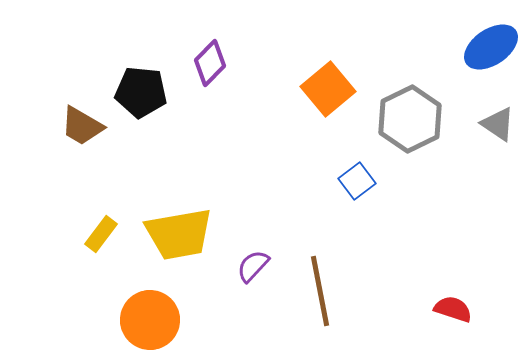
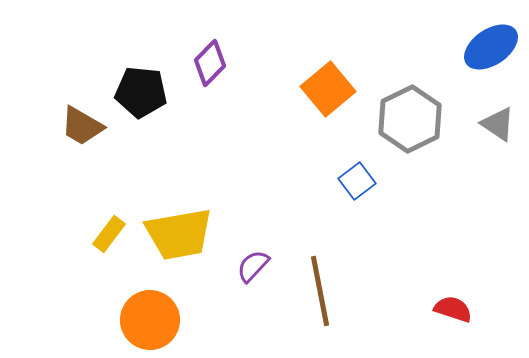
yellow rectangle: moved 8 px right
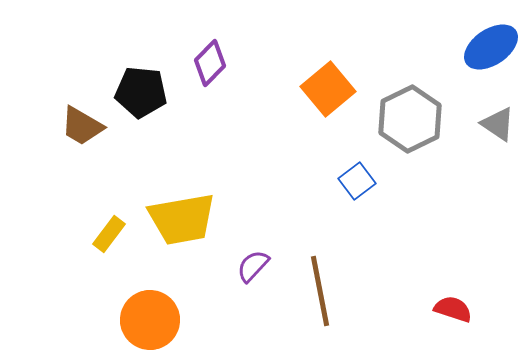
yellow trapezoid: moved 3 px right, 15 px up
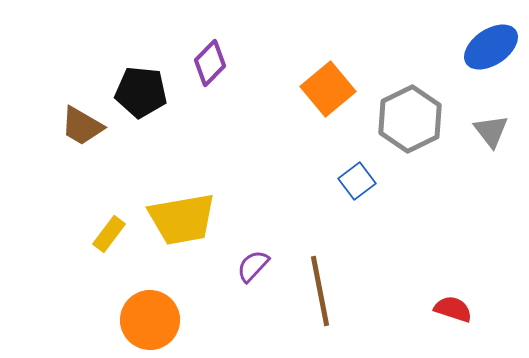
gray triangle: moved 7 px left, 7 px down; rotated 18 degrees clockwise
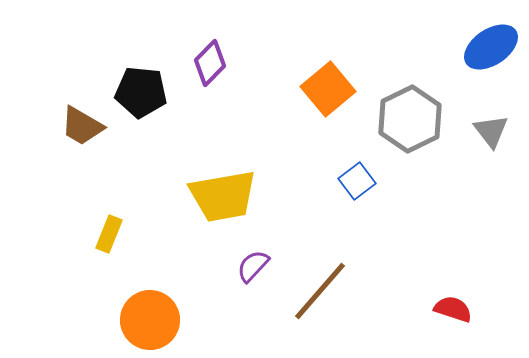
yellow trapezoid: moved 41 px right, 23 px up
yellow rectangle: rotated 15 degrees counterclockwise
brown line: rotated 52 degrees clockwise
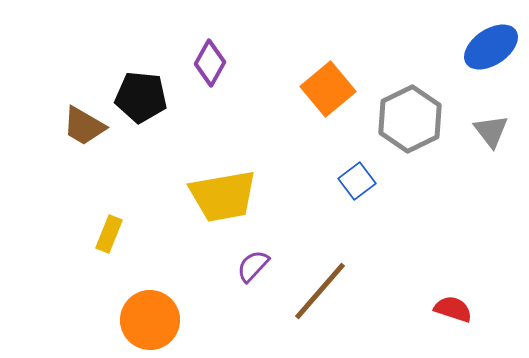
purple diamond: rotated 15 degrees counterclockwise
black pentagon: moved 5 px down
brown trapezoid: moved 2 px right
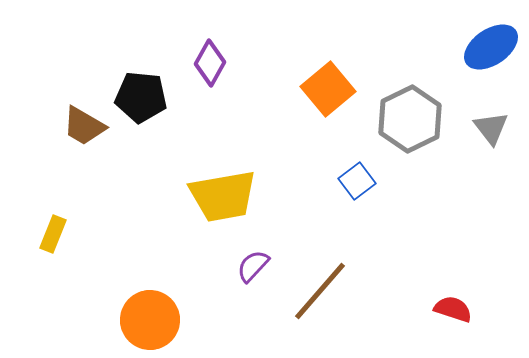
gray triangle: moved 3 px up
yellow rectangle: moved 56 px left
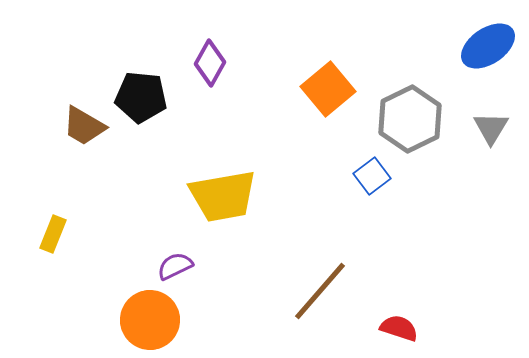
blue ellipse: moved 3 px left, 1 px up
gray triangle: rotated 9 degrees clockwise
blue square: moved 15 px right, 5 px up
purple semicircle: moved 78 px left; rotated 21 degrees clockwise
red semicircle: moved 54 px left, 19 px down
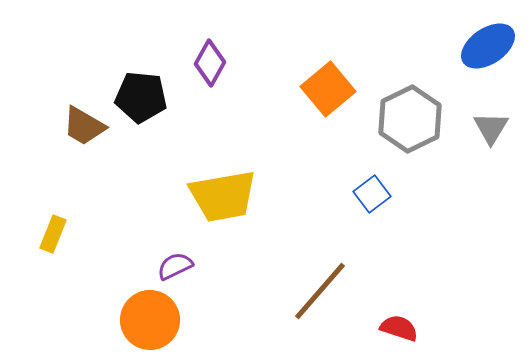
blue square: moved 18 px down
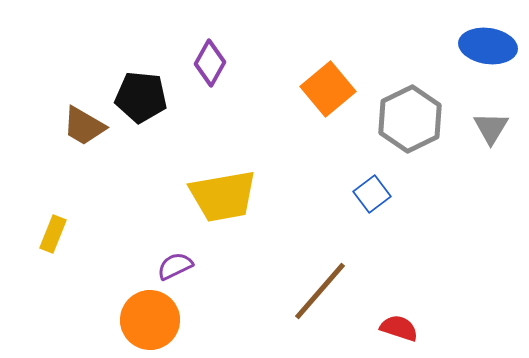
blue ellipse: rotated 42 degrees clockwise
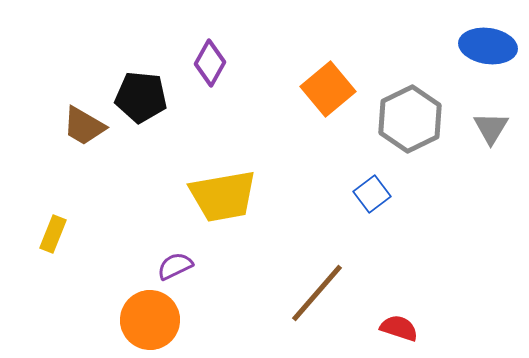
brown line: moved 3 px left, 2 px down
